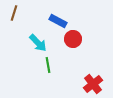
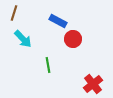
cyan arrow: moved 15 px left, 4 px up
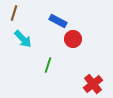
green line: rotated 28 degrees clockwise
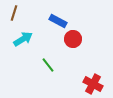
cyan arrow: rotated 78 degrees counterclockwise
green line: rotated 56 degrees counterclockwise
red cross: rotated 24 degrees counterclockwise
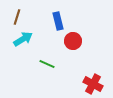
brown line: moved 3 px right, 4 px down
blue rectangle: rotated 48 degrees clockwise
red circle: moved 2 px down
green line: moved 1 px left, 1 px up; rotated 28 degrees counterclockwise
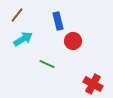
brown line: moved 2 px up; rotated 21 degrees clockwise
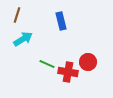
brown line: rotated 21 degrees counterclockwise
blue rectangle: moved 3 px right
red circle: moved 15 px right, 21 px down
red cross: moved 25 px left, 12 px up; rotated 18 degrees counterclockwise
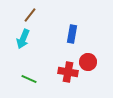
brown line: moved 13 px right; rotated 21 degrees clockwise
blue rectangle: moved 11 px right, 13 px down; rotated 24 degrees clockwise
cyan arrow: rotated 144 degrees clockwise
green line: moved 18 px left, 15 px down
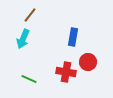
blue rectangle: moved 1 px right, 3 px down
red cross: moved 2 px left
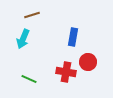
brown line: moved 2 px right; rotated 35 degrees clockwise
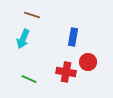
brown line: rotated 35 degrees clockwise
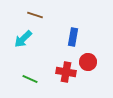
brown line: moved 3 px right
cyan arrow: rotated 24 degrees clockwise
green line: moved 1 px right
